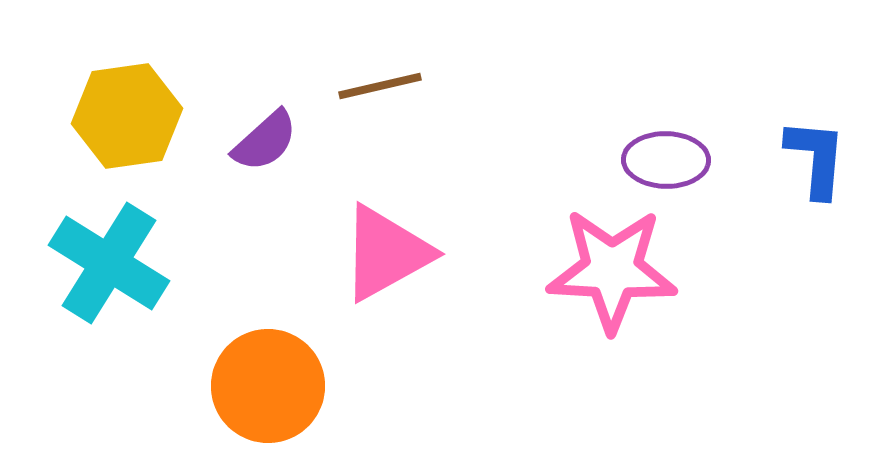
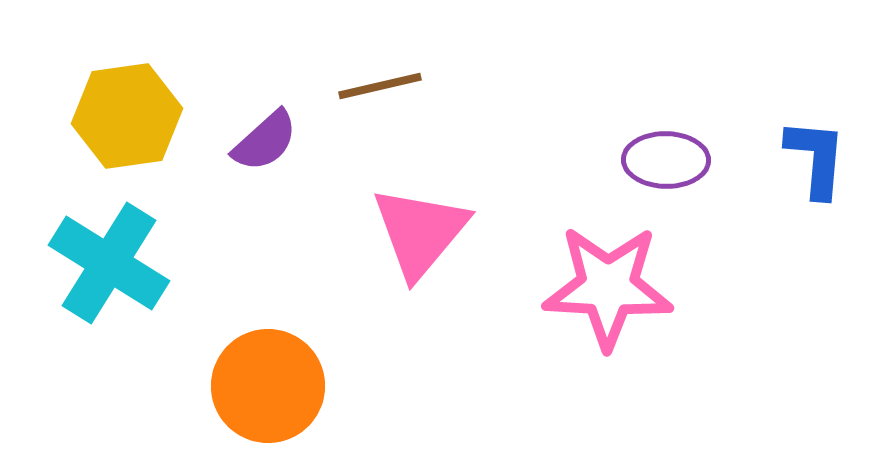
pink triangle: moved 34 px right, 21 px up; rotated 21 degrees counterclockwise
pink star: moved 4 px left, 17 px down
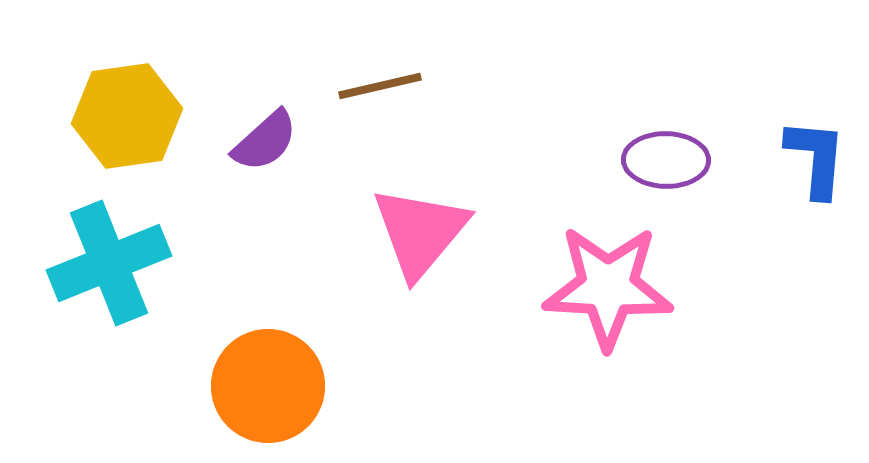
cyan cross: rotated 36 degrees clockwise
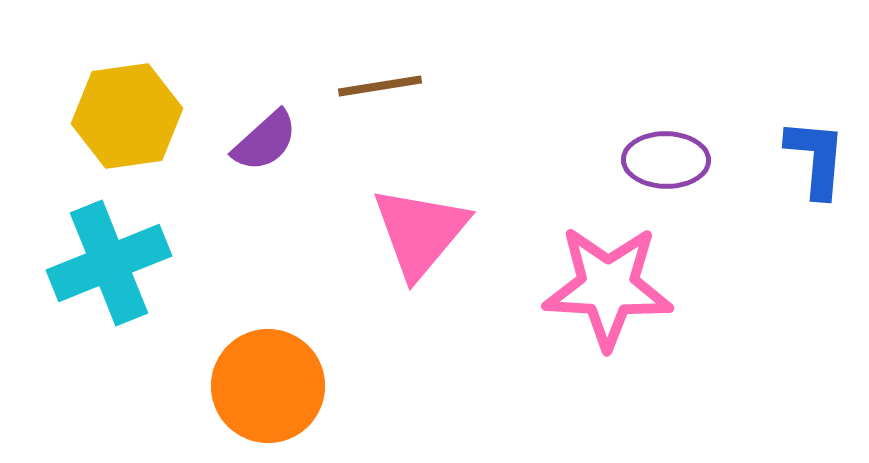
brown line: rotated 4 degrees clockwise
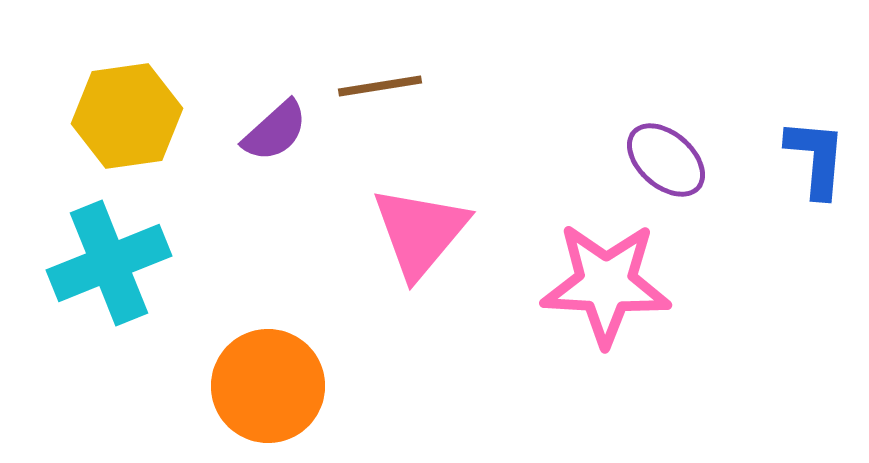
purple semicircle: moved 10 px right, 10 px up
purple ellipse: rotated 40 degrees clockwise
pink star: moved 2 px left, 3 px up
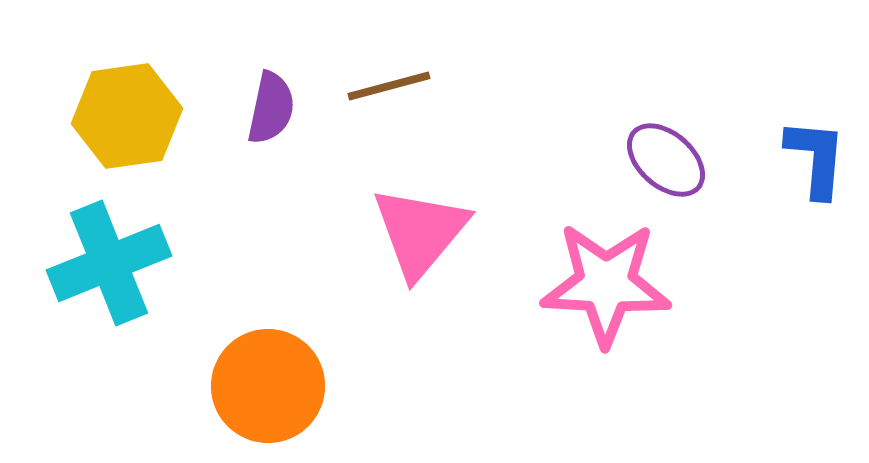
brown line: moved 9 px right; rotated 6 degrees counterclockwise
purple semicircle: moved 4 px left, 23 px up; rotated 36 degrees counterclockwise
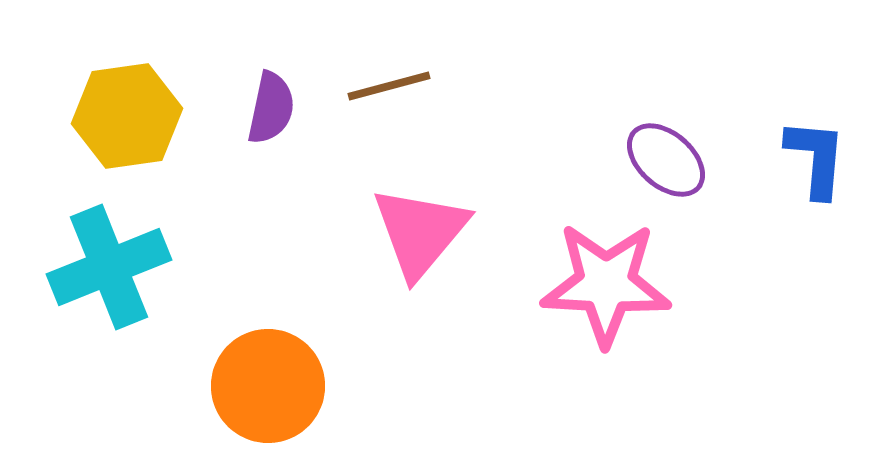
cyan cross: moved 4 px down
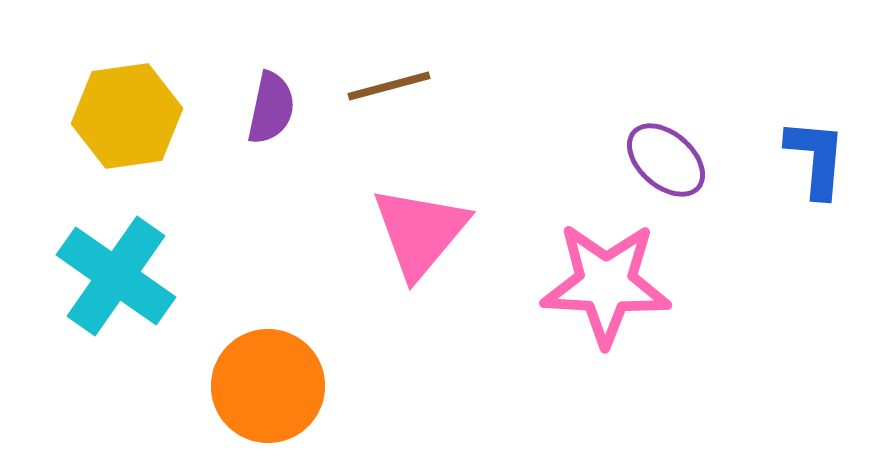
cyan cross: moved 7 px right, 9 px down; rotated 33 degrees counterclockwise
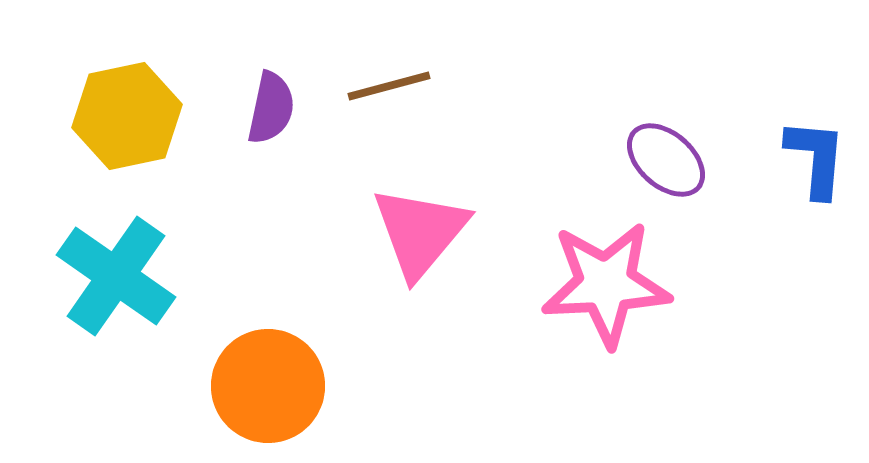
yellow hexagon: rotated 4 degrees counterclockwise
pink star: rotated 6 degrees counterclockwise
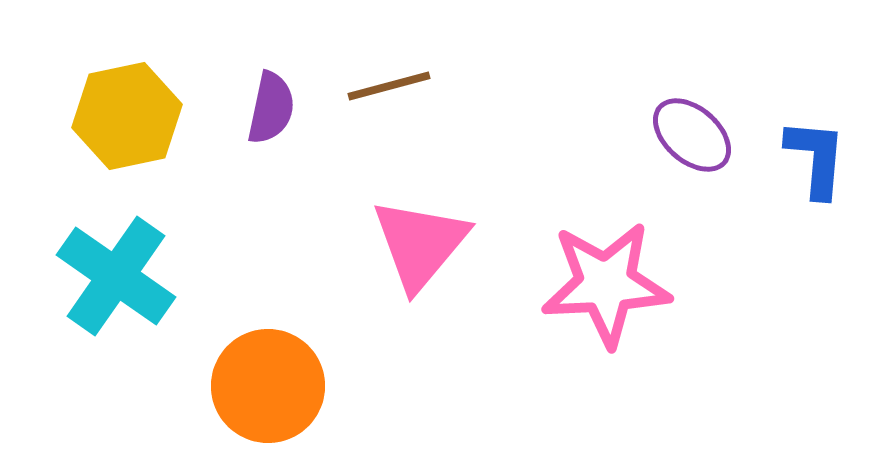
purple ellipse: moved 26 px right, 25 px up
pink triangle: moved 12 px down
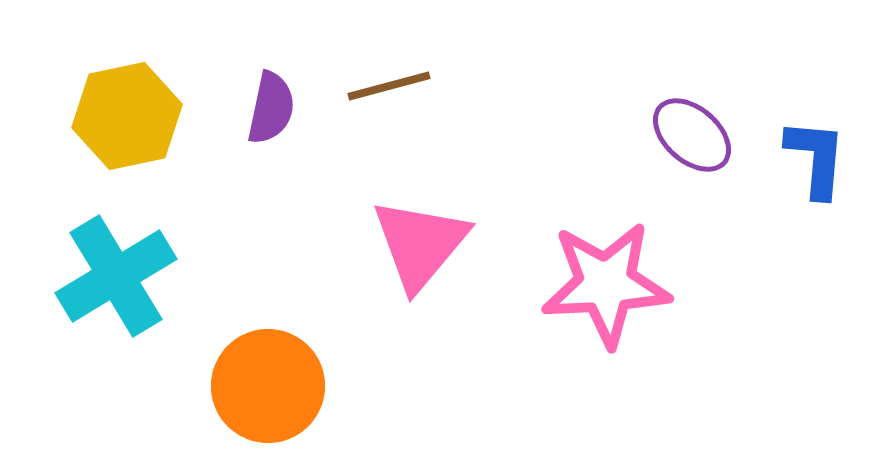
cyan cross: rotated 24 degrees clockwise
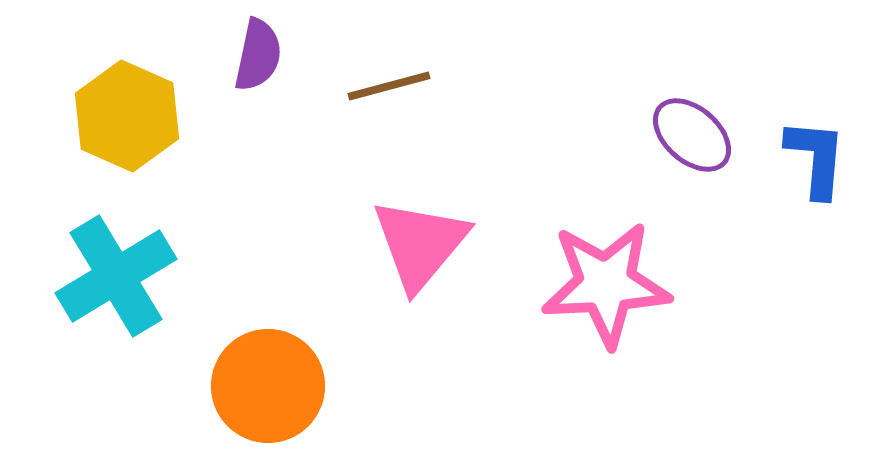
purple semicircle: moved 13 px left, 53 px up
yellow hexagon: rotated 24 degrees counterclockwise
